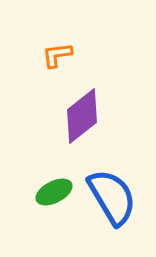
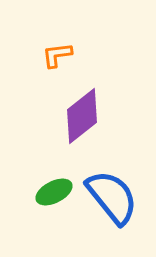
blue semicircle: rotated 8 degrees counterclockwise
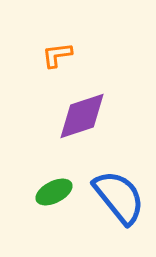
purple diamond: rotated 20 degrees clockwise
blue semicircle: moved 7 px right
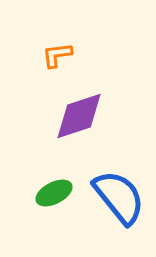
purple diamond: moved 3 px left
green ellipse: moved 1 px down
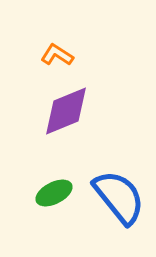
orange L-shape: rotated 40 degrees clockwise
purple diamond: moved 13 px left, 5 px up; rotated 4 degrees counterclockwise
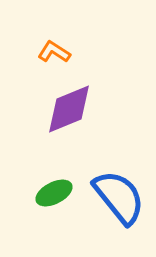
orange L-shape: moved 3 px left, 3 px up
purple diamond: moved 3 px right, 2 px up
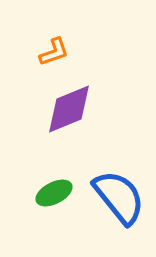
orange L-shape: rotated 128 degrees clockwise
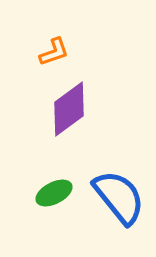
purple diamond: rotated 14 degrees counterclockwise
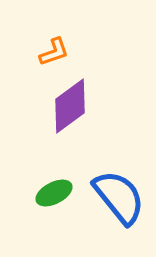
purple diamond: moved 1 px right, 3 px up
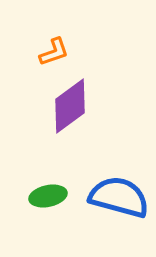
green ellipse: moved 6 px left, 3 px down; rotated 15 degrees clockwise
blue semicircle: rotated 36 degrees counterclockwise
